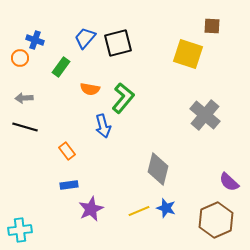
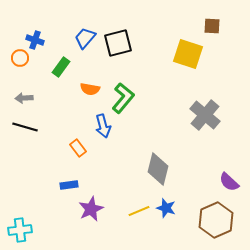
orange rectangle: moved 11 px right, 3 px up
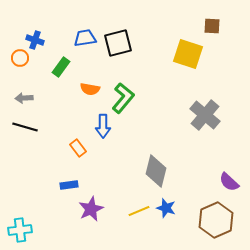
blue trapezoid: rotated 40 degrees clockwise
blue arrow: rotated 15 degrees clockwise
gray diamond: moved 2 px left, 2 px down
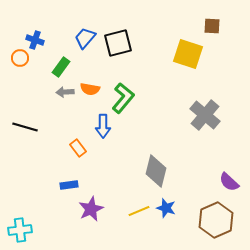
blue trapezoid: rotated 40 degrees counterclockwise
gray arrow: moved 41 px right, 6 px up
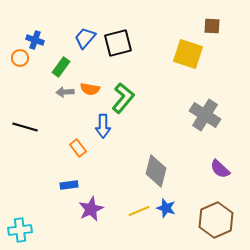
gray cross: rotated 8 degrees counterclockwise
purple semicircle: moved 9 px left, 13 px up
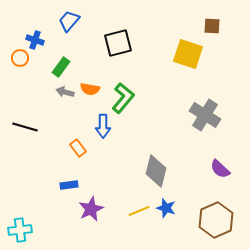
blue trapezoid: moved 16 px left, 17 px up
gray arrow: rotated 18 degrees clockwise
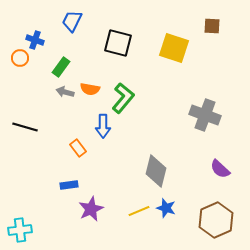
blue trapezoid: moved 3 px right; rotated 15 degrees counterclockwise
black square: rotated 28 degrees clockwise
yellow square: moved 14 px left, 6 px up
gray cross: rotated 12 degrees counterclockwise
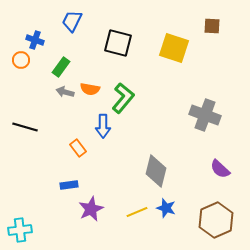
orange circle: moved 1 px right, 2 px down
yellow line: moved 2 px left, 1 px down
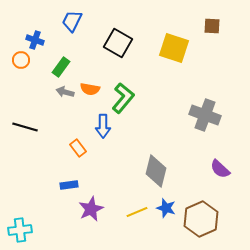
black square: rotated 16 degrees clockwise
brown hexagon: moved 15 px left, 1 px up
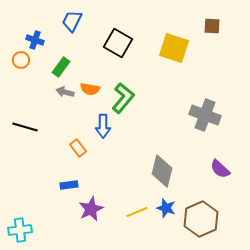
gray diamond: moved 6 px right
